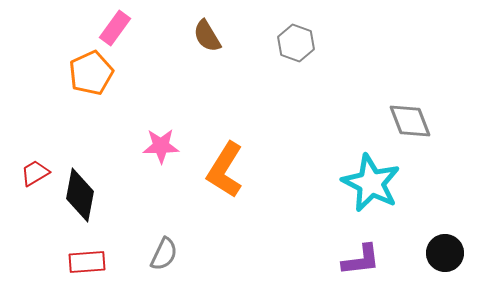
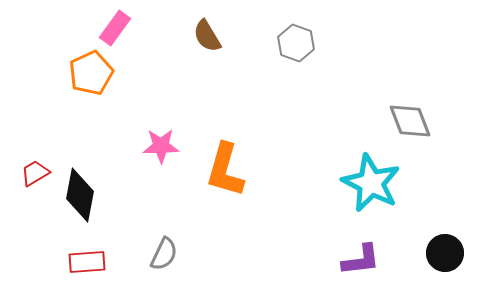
orange L-shape: rotated 16 degrees counterclockwise
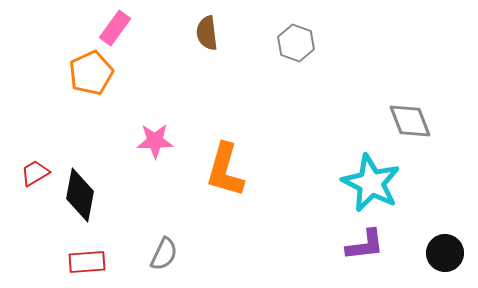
brown semicircle: moved 3 px up; rotated 24 degrees clockwise
pink star: moved 6 px left, 5 px up
purple L-shape: moved 4 px right, 15 px up
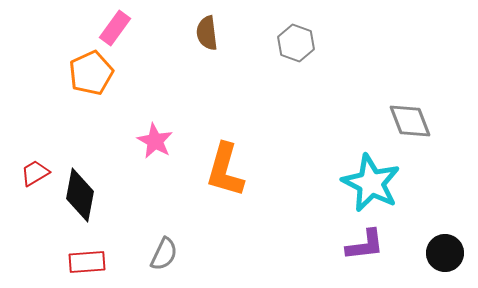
pink star: rotated 30 degrees clockwise
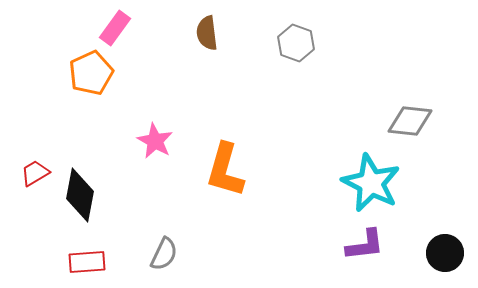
gray diamond: rotated 63 degrees counterclockwise
